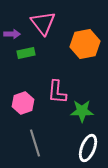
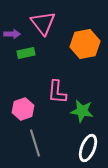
pink hexagon: moved 6 px down
green star: rotated 10 degrees clockwise
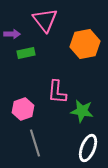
pink triangle: moved 2 px right, 3 px up
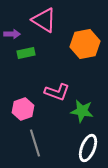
pink triangle: moved 1 px left; rotated 20 degrees counterclockwise
pink L-shape: rotated 75 degrees counterclockwise
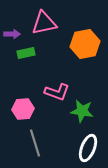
pink triangle: moved 3 px down; rotated 44 degrees counterclockwise
pink hexagon: rotated 15 degrees clockwise
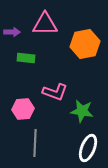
pink triangle: moved 1 px right, 1 px down; rotated 12 degrees clockwise
purple arrow: moved 2 px up
green rectangle: moved 5 px down; rotated 18 degrees clockwise
pink L-shape: moved 2 px left
gray line: rotated 20 degrees clockwise
